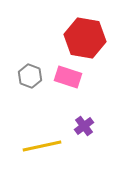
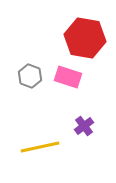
yellow line: moved 2 px left, 1 px down
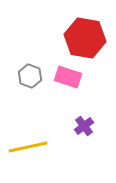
yellow line: moved 12 px left
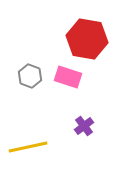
red hexagon: moved 2 px right, 1 px down
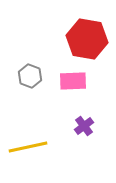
pink rectangle: moved 5 px right, 4 px down; rotated 20 degrees counterclockwise
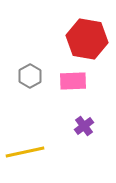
gray hexagon: rotated 10 degrees clockwise
yellow line: moved 3 px left, 5 px down
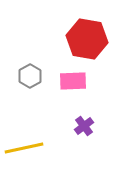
yellow line: moved 1 px left, 4 px up
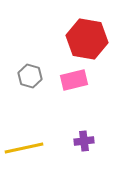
gray hexagon: rotated 15 degrees counterclockwise
pink rectangle: moved 1 px right, 1 px up; rotated 12 degrees counterclockwise
purple cross: moved 15 px down; rotated 30 degrees clockwise
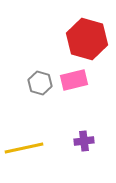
red hexagon: rotated 6 degrees clockwise
gray hexagon: moved 10 px right, 7 px down
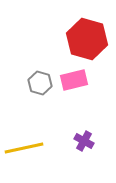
purple cross: rotated 36 degrees clockwise
